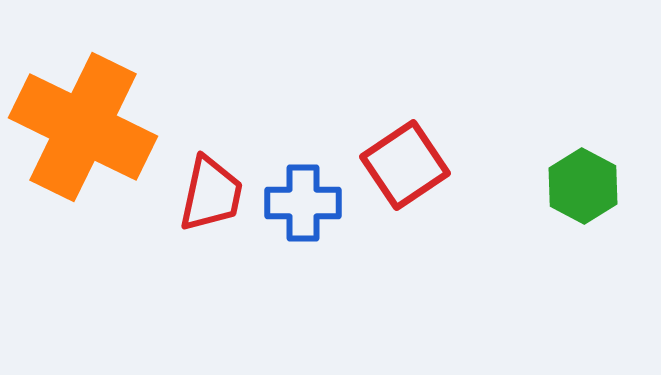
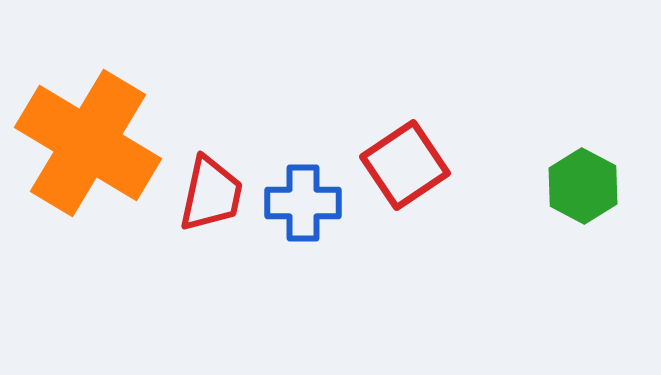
orange cross: moved 5 px right, 16 px down; rotated 5 degrees clockwise
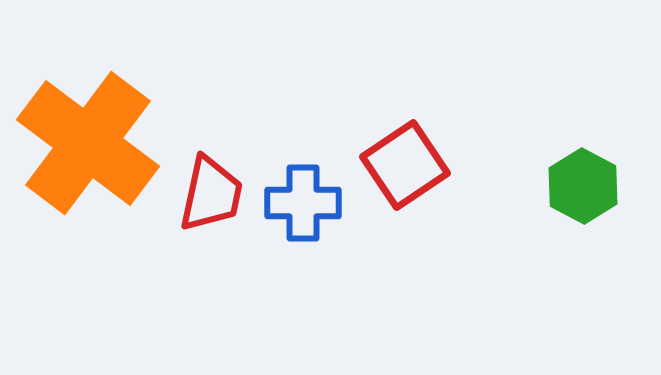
orange cross: rotated 6 degrees clockwise
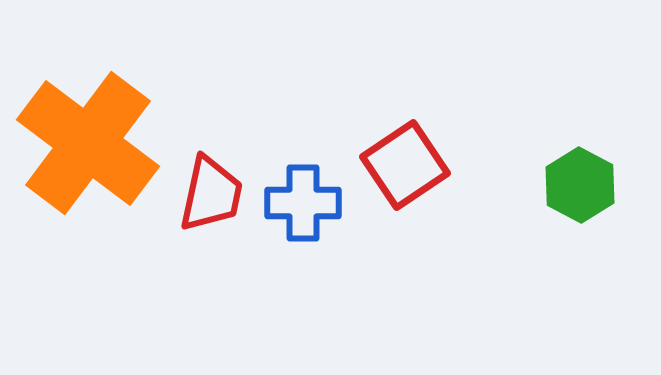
green hexagon: moved 3 px left, 1 px up
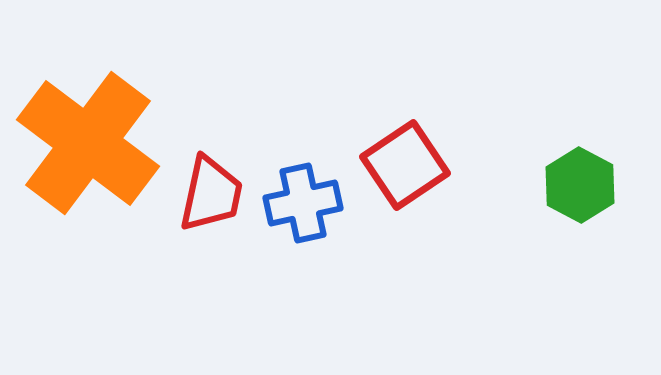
blue cross: rotated 12 degrees counterclockwise
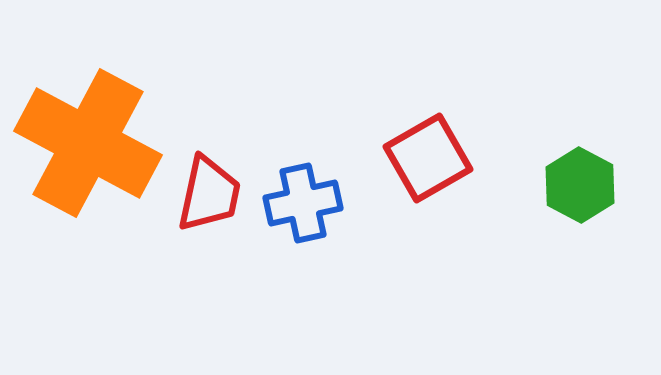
orange cross: rotated 9 degrees counterclockwise
red square: moved 23 px right, 7 px up; rotated 4 degrees clockwise
red trapezoid: moved 2 px left
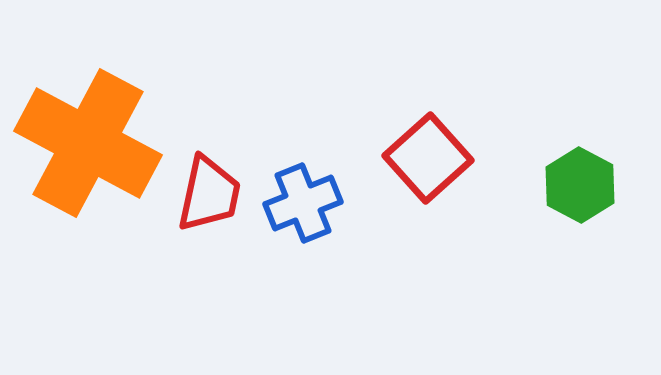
red square: rotated 12 degrees counterclockwise
blue cross: rotated 10 degrees counterclockwise
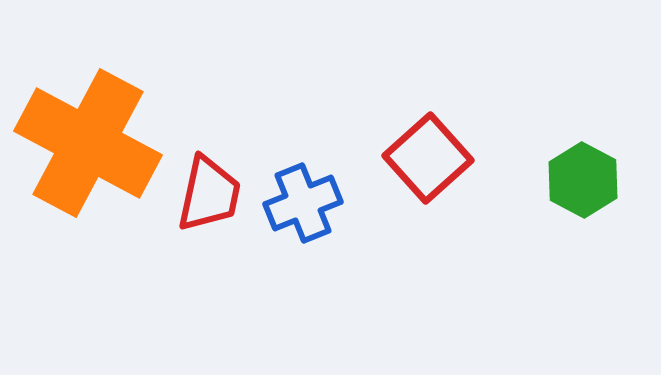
green hexagon: moved 3 px right, 5 px up
